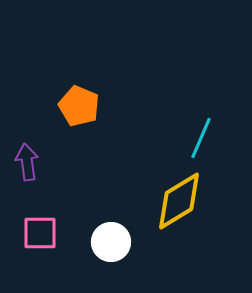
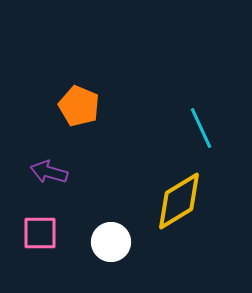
cyan line: moved 10 px up; rotated 48 degrees counterclockwise
purple arrow: moved 22 px right, 10 px down; rotated 66 degrees counterclockwise
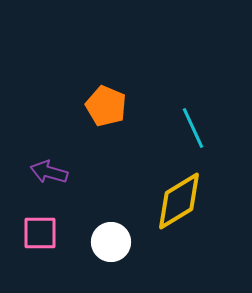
orange pentagon: moved 27 px right
cyan line: moved 8 px left
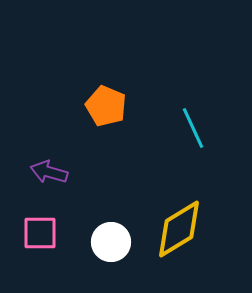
yellow diamond: moved 28 px down
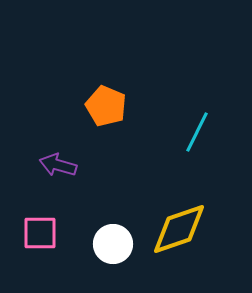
cyan line: moved 4 px right, 4 px down; rotated 51 degrees clockwise
purple arrow: moved 9 px right, 7 px up
yellow diamond: rotated 12 degrees clockwise
white circle: moved 2 px right, 2 px down
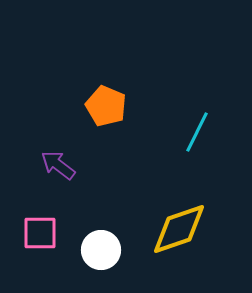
purple arrow: rotated 21 degrees clockwise
white circle: moved 12 px left, 6 px down
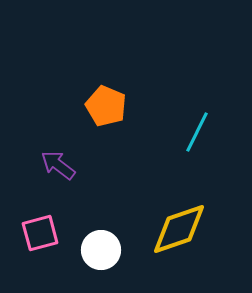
pink square: rotated 15 degrees counterclockwise
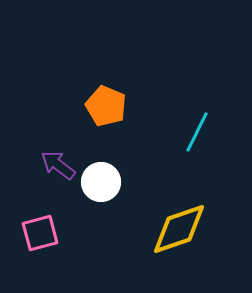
white circle: moved 68 px up
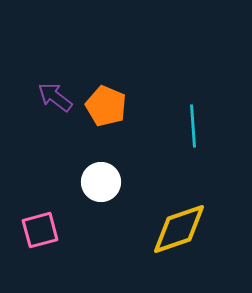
cyan line: moved 4 px left, 6 px up; rotated 30 degrees counterclockwise
purple arrow: moved 3 px left, 68 px up
pink square: moved 3 px up
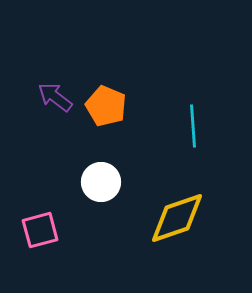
yellow diamond: moved 2 px left, 11 px up
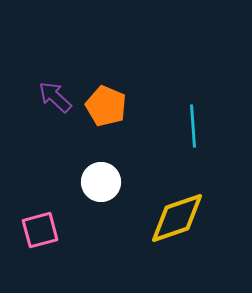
purple arrow: rotated 6 degrees clockwise
